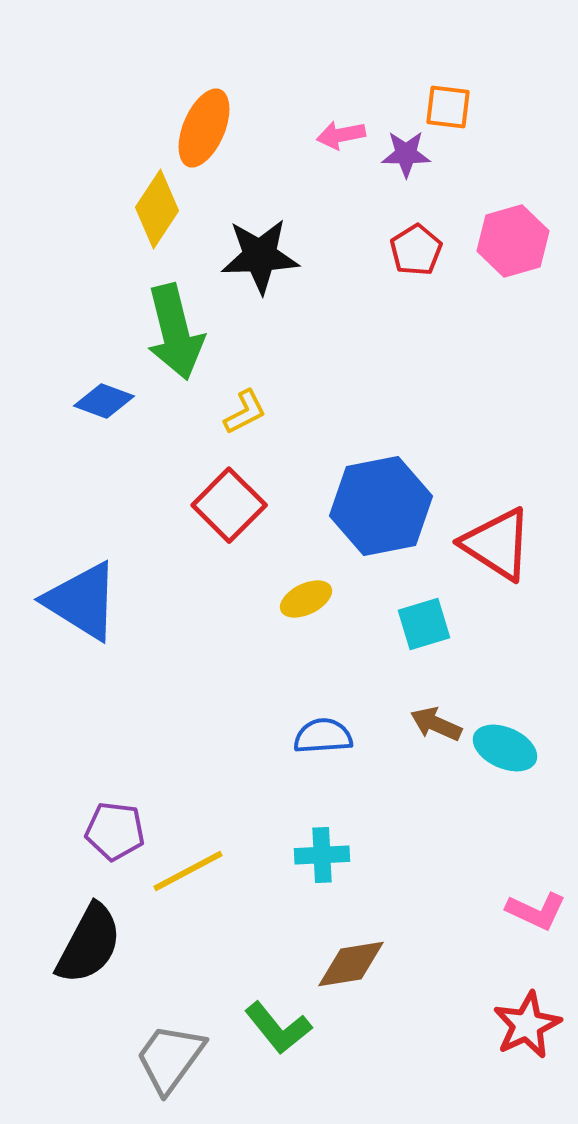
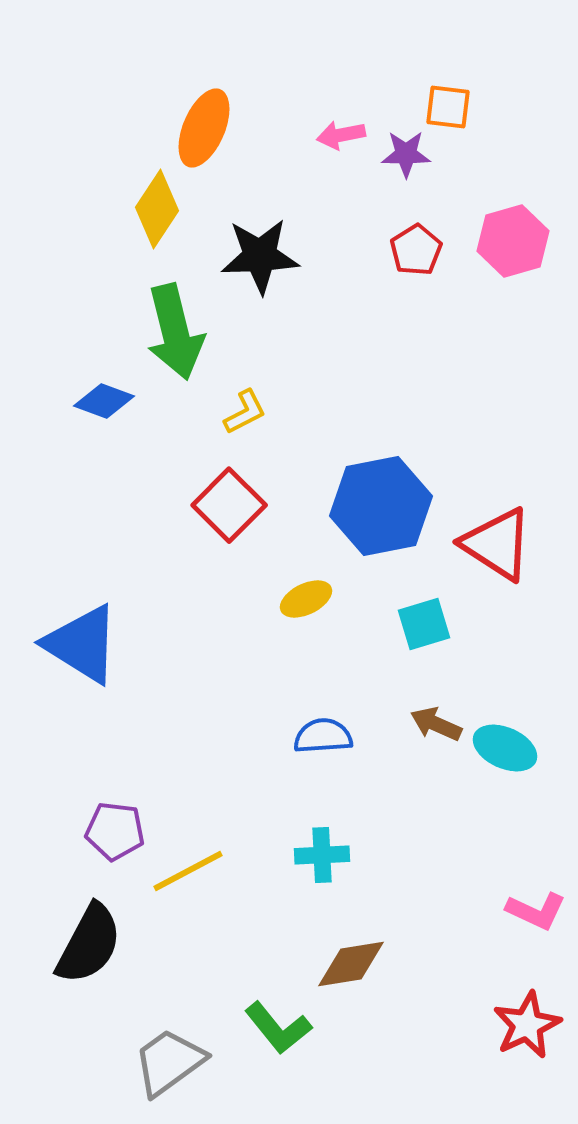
blue triangle: moved 43 px down
gray trapezoid: moved 1 px left, 4 px down; rotated 18 degrees clockwise
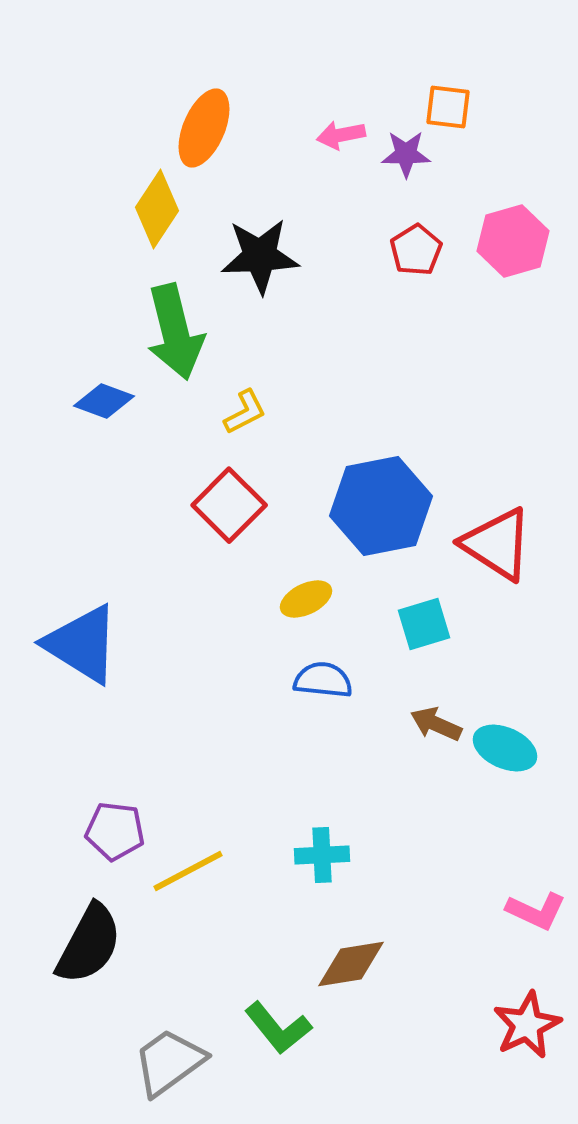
blue semicircle: moved 56 px up; rotated 10 degrees clockwise
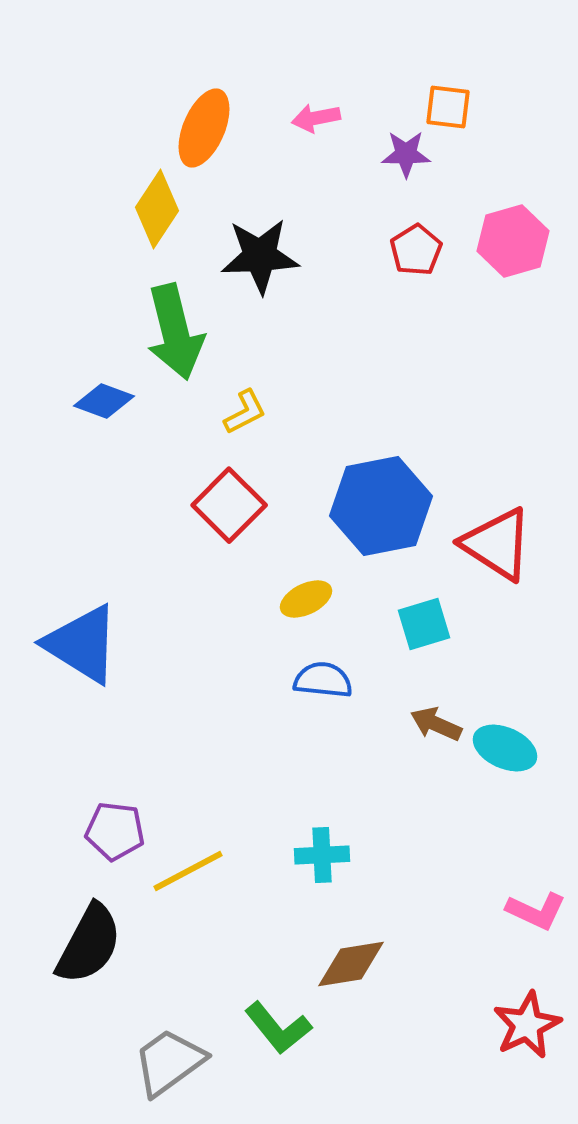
pink arrow: moved 25 px left, 17 px up
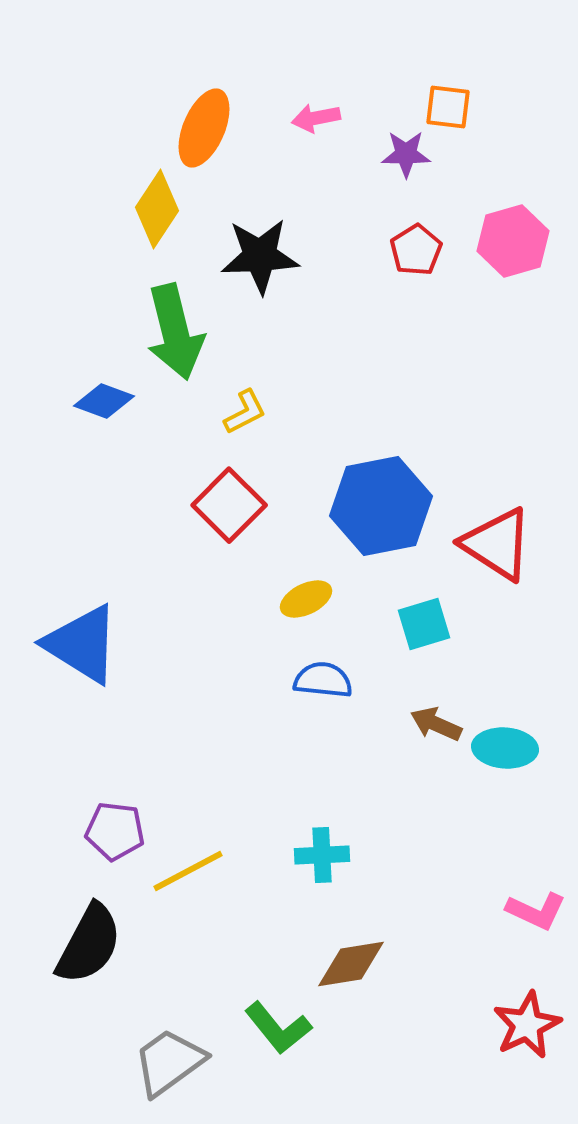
cyan ellipse: rotated 20 degrees counterclockwise
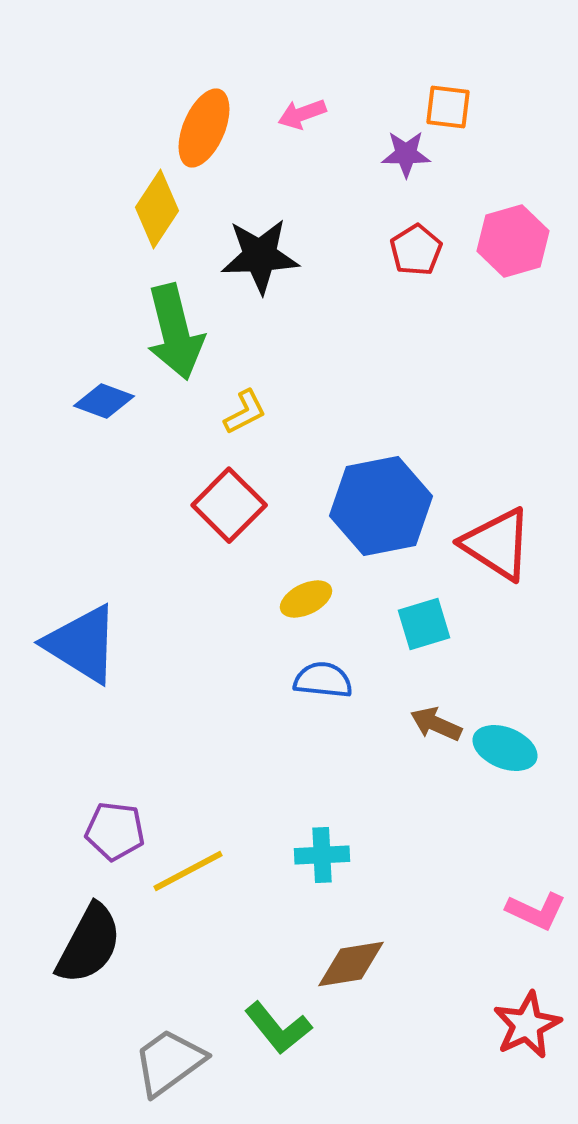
pink arrow: moved 14 px left, 4 px up; rotated 9 degrees counterclockwise
cyan ellipse: rotated 18 degrees clockwise
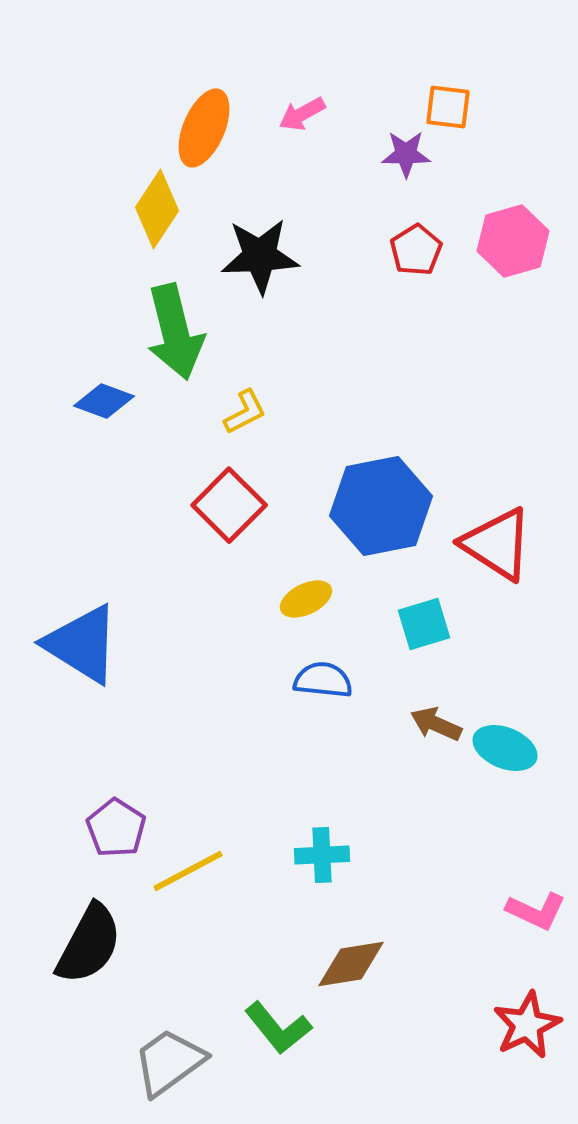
pink arrow: rotated 9 degrees counterclockwise
purple pentagon: moved 1 px right, 3 px up; rotated 26 degrees clockwise
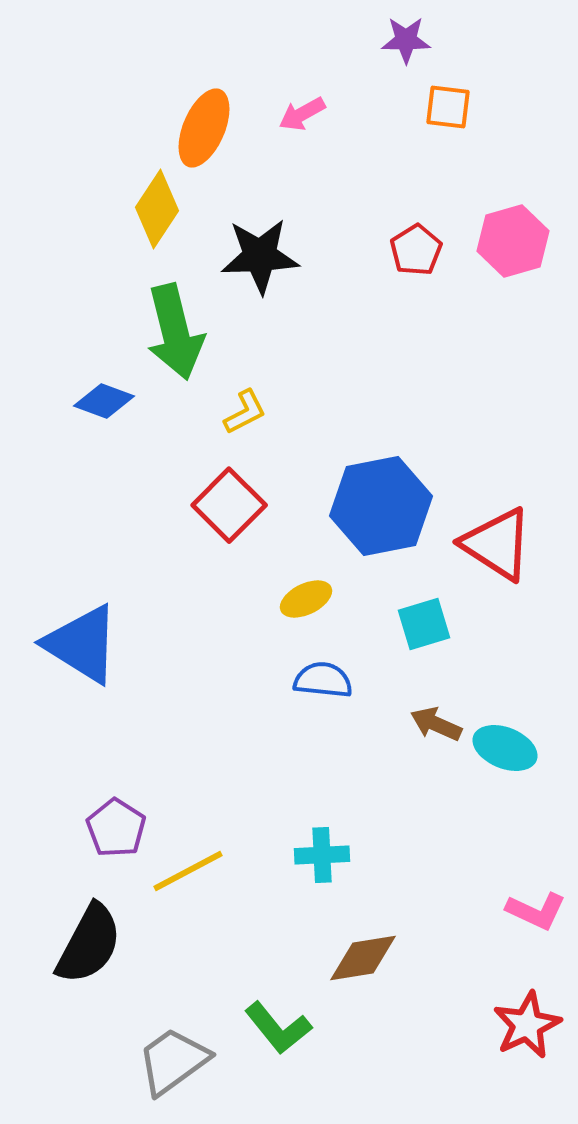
purple star: moved 114 px up
brown diamond: moved 12 px right, 6 px up
gray trapezoid: moved 4 px right, 1 px up
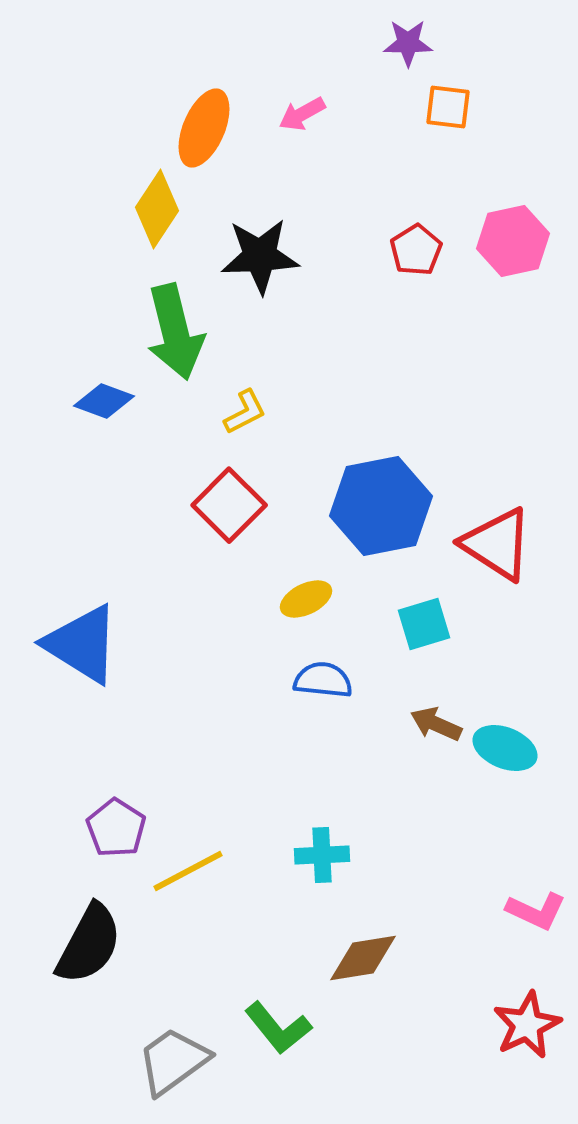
purple star: moved 2 px right, 3 px down
pink hexagon: rotated 4 degrees clockwise
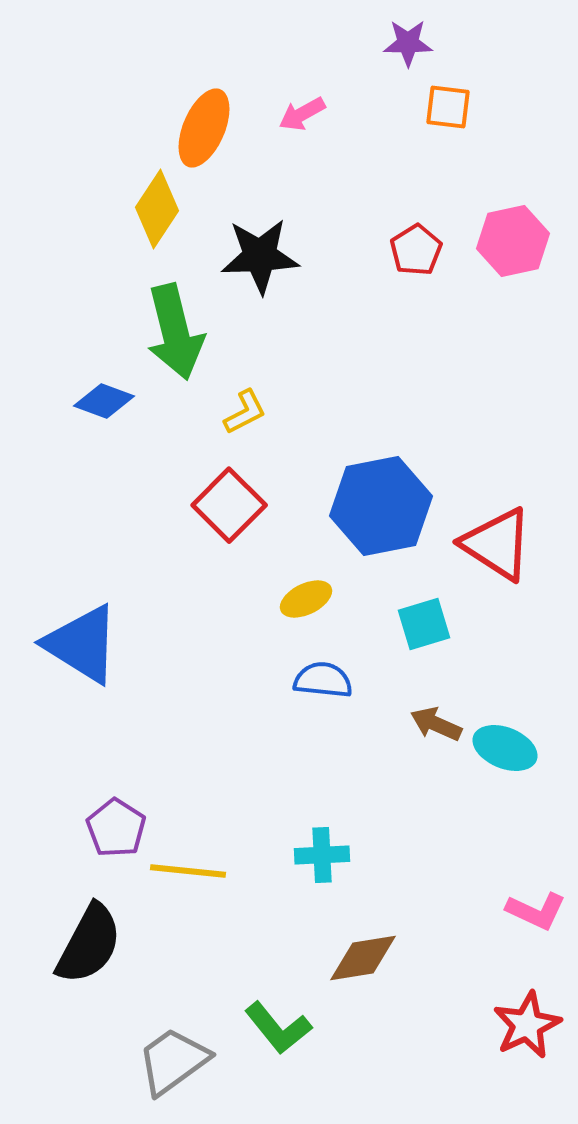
yellow line: rotated 34 degrees clockwise
